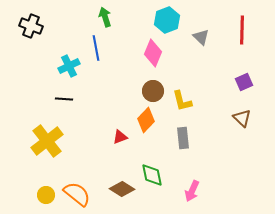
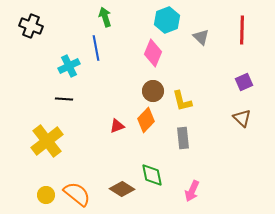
red triangle: moved 3 px left, 11 px up
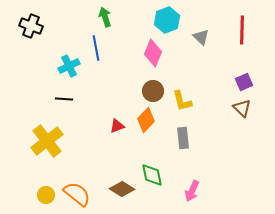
brown triangle: moved 10 px up
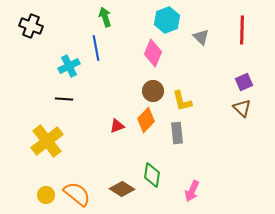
gray rectangle: moved 6 px left, 5 px up
green diamond: rotated 20 degrees clockwise
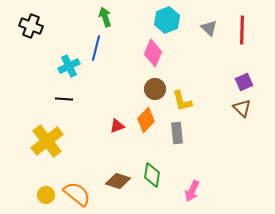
gray triangle: moved 8 px right, 9 px up
blue line: rotated 25 degrees clockwise
brown circle: moved 2 px right, 2 px up
brown diamond: moved 4 px left, 8 px up; rotated 15 degrees counterclockwise
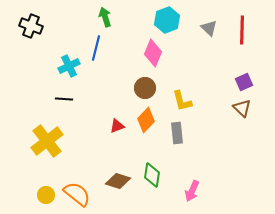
brown circle: moved 10 px left, 1 px up
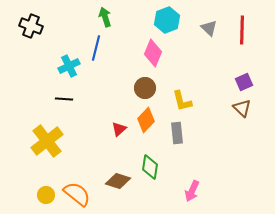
red triangle: moved 2 px right, 3 px down; rotated 21 degrees counterclockwise
green diamond: moved 2 px left, 8 px up
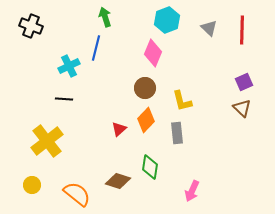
yellow circle: moved 14 px left, 10 px up
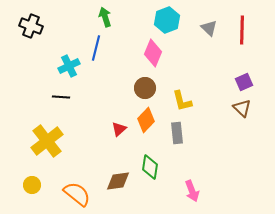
black line: moved 3 px left, 2 px up
brown diamond: rotated 25 degrees counterclockwise
pink arrow: rotated 45 degrees counterclockwise
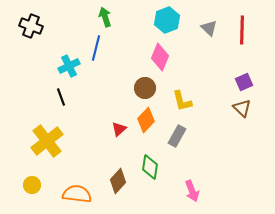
pink diamond: moved 7 px right, 4 px down
black line: rotated 66 degrees clockwise
gray rectangle: moved 3 px down; rotated 35 degrees clockwise
brown diamond: rotated 40 degrees counterclockwise
orange semicircle: rotated 32 degrees counterclockwise
